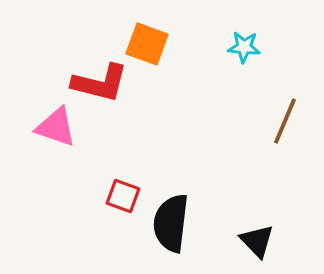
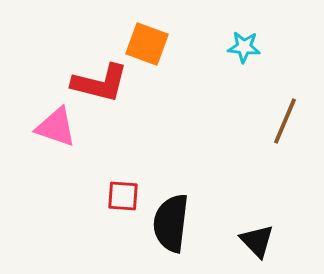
red square: rotated 16 degrees counterclockwise
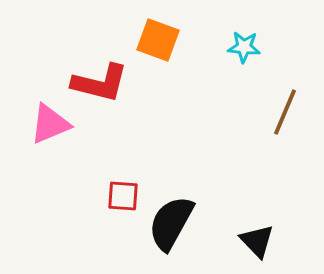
orange square: moved 11 px right, 4 px up
brown line: moved 9 px up
pink triangle: moved 6 px left, 3 px up; rotated 42 degrees counterclockwise
black semicircle: rotated 22 degrees clockwise
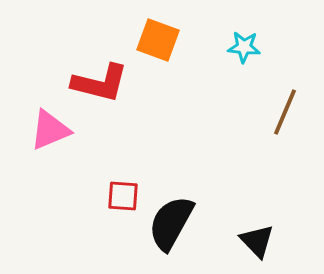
pink triangle: moved 6 px down
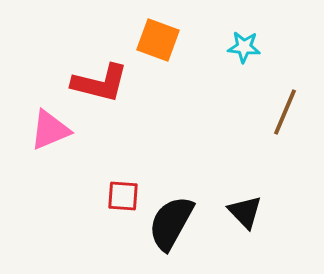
black triangle: moved 12 px left, 29 px up
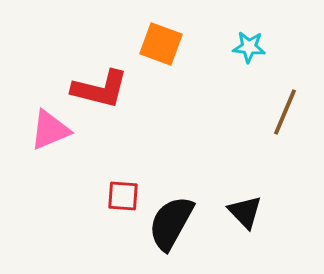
orange square: moved 3 px right, 4 px down
cyan star: moved 5 px right
red L-shape: moved 6 px down
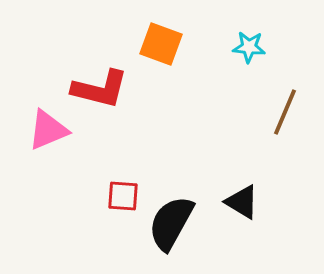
pink triangle: moved 2 px left
black triangle: moved 3 px left, 10 px up; rotated 15 degrees counterclockwise
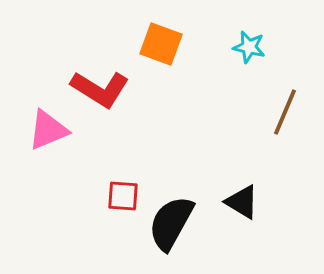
cyan star: rotated 8 degrees clockwise
red L-shape: rotated 18 degrees clockwise
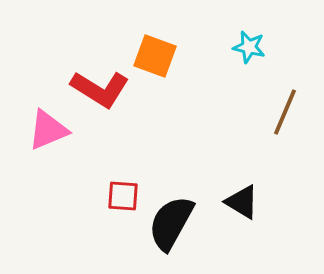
orange square: moved 6 px left, 12 px down
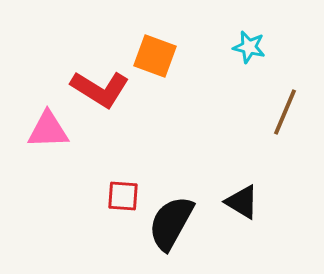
pink triangle: rotated 21 degrees clockwise
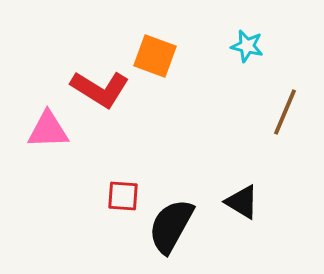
cyan star: moved 2 px left, 1 px up
black semicircle: moved 3 px down
